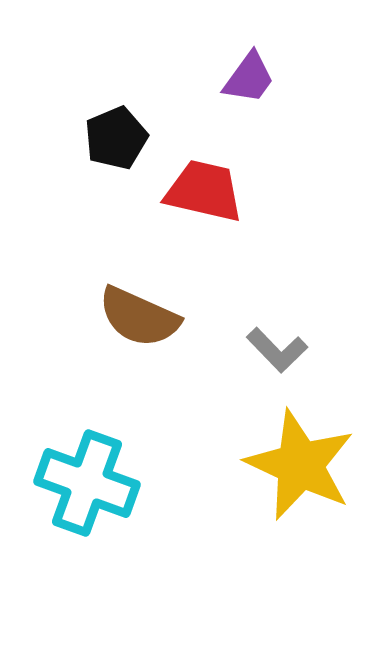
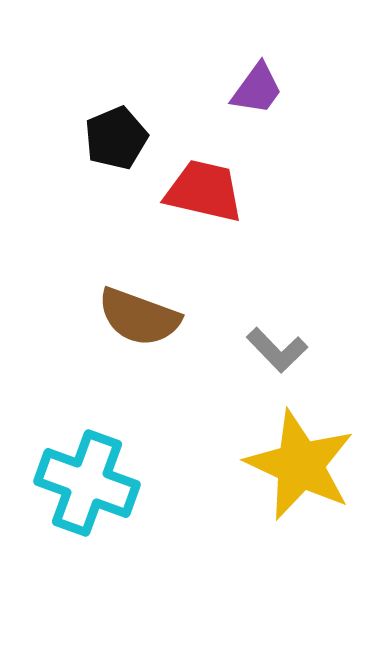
purple trapezoid: moved 8 px right, 11 px down
brown semicircle: rotated 4 degrees counterclockwise
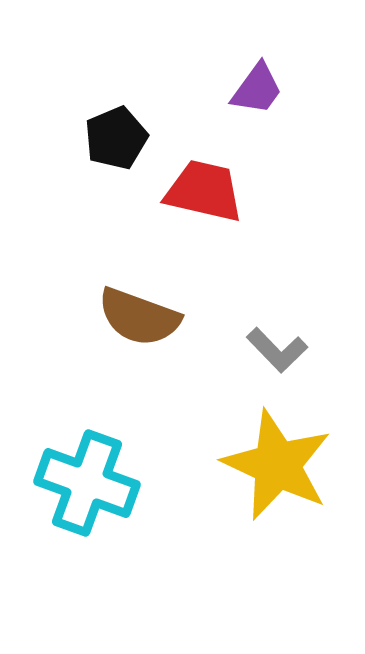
yellow star: moved 23 px left
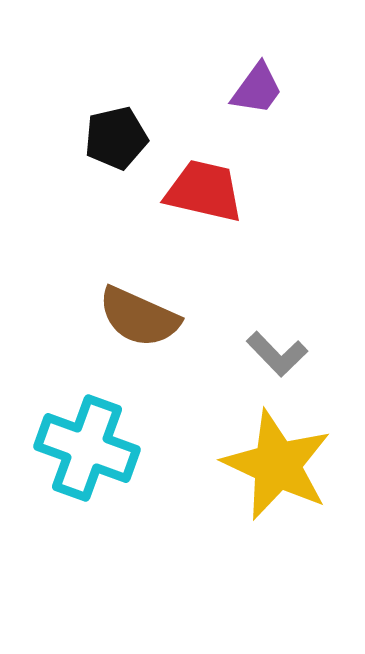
black pentagon: rotated 10 degrees clockwise
brown semicircle: rotated 4 degrees clockwise
gray L-shape: moved 4 px down
cyan cross: moved 35 px up
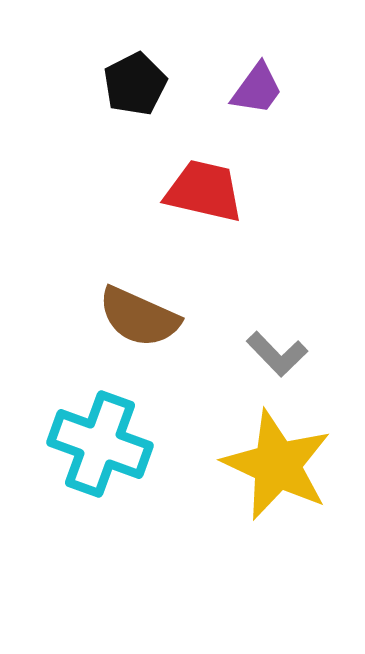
black pentagon: moved 19 px right, 54 px up; rotated 14 degrees counterclockwise
cyan cross: moved 13 px right, 4 px up
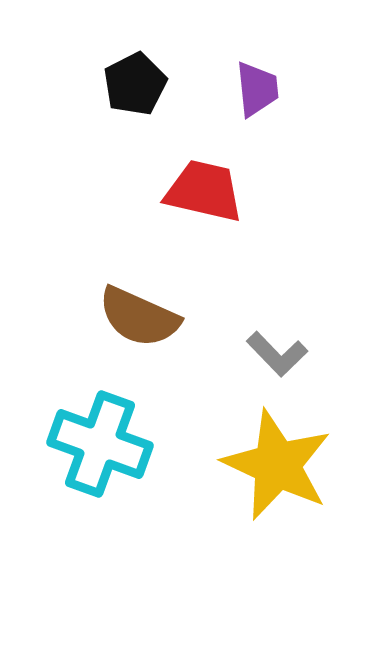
purple trapezoid: rotated 42 degrees counterclockwise
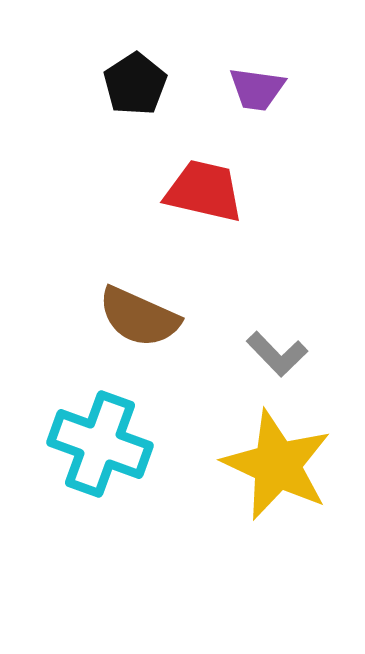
black pentagon: rotated 6 degrees counterclockwise
purple trapezoid: rotated 104 degrees clockwise
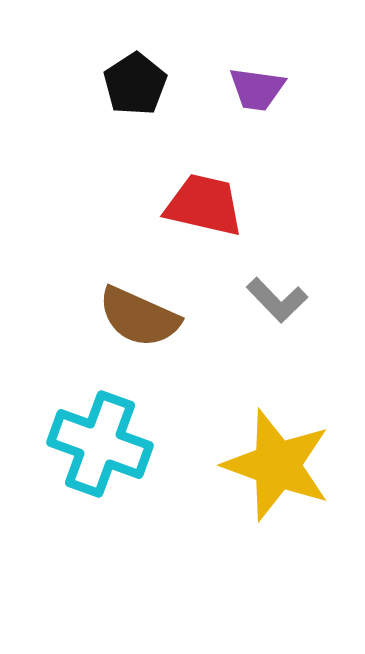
red trapezoid: moved 14 px down
gray L-shape: moved 54 px up
yellow star: rotated 5 degrees counterclockwise
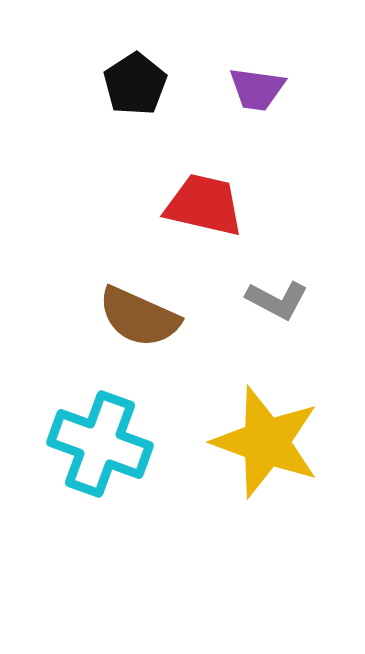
gray L-shape: rotated 18 degrees counterclockwise
yellow star: moved 11 px left, 23 px up
